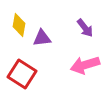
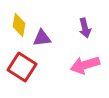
purple arrow: rotated 24 degrees clockwise
red square: moved 7 px up
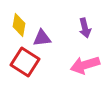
red square: moved 3 px right, 5 px up
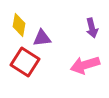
purple arrow: moved 7 px right
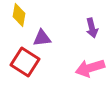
yellow diamond: moved 10 px up
pink arrow: moved 5 px right, 3 px down
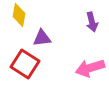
purple arrow: moved 6 px up
red square: moved 2 px down
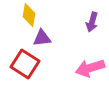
yellow diamond: moved 10 px right
purple arrow: rotated 30 degrees clockwise
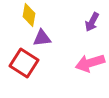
purple arrow: rotated 12 degrees clockwise
red square: moved 1 px left, 1 px up
pink arrow: moved 5 px up
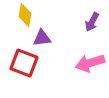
yellow diamond: moved 4 px left
red square: rotated 12 degrees counterclockwise
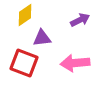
yellow diamond: rotated 45 degrees clockwise
purple arrow: moved 12 px left, 2 px up; rotated 144 degrees counterclockwise
pink arrow: moved 15 px left; rotated 12 degrees clockwise
